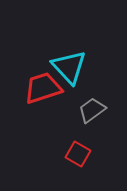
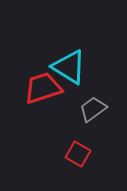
cyan triangle: rotated 15 degrees counterclockwise
gray trapezoid: moved 1 px right, 1 px up
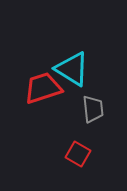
cyan triangle: moved 3 px right, 2 px down
gray trapezoid: rotated 120 degrees clockwise
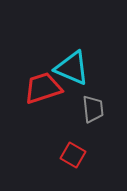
cyan triangle: moved 1 px up; rotated 9 degrees counterclockwise
red square: moved 5 px left, 1 px down
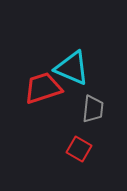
gray trapezoid: rotated 12 degrees clockwise
red square: moved 6 px right, 6 px up
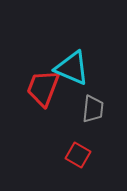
red trapezoid: rotated 51 degrees counterclockwise
red square: moved 1 px left, 6 px down
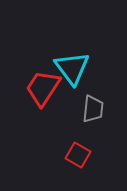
cyan triangle: rotated 30 degrees clockwise
red trapezoid: rotated 12 degrees clockwise
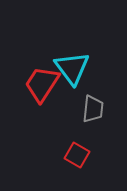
red trapezoid: moved 1 px left, 4 px up
red square: moved 1 px left
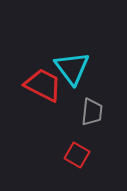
red trapezoid: moved 1 px right, 1 px down; rotated 84 degrees clockwise
gray trapezoid: moved 1 px left, 3 px down
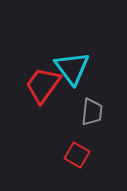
red trapezoid: rotated 81 degrees counterclockwise
